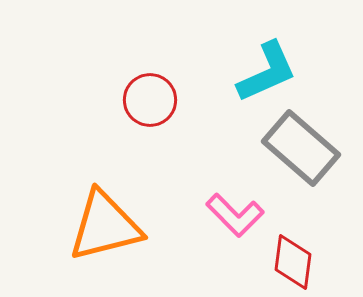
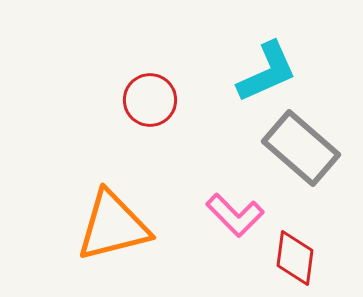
orange triangle: moved 8 px right
red diamond: moved 2 px right, 4 px up
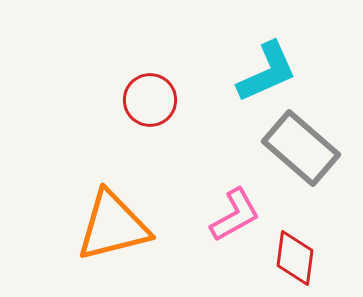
pink L-shape: rotated 74 degrees counterclockwise
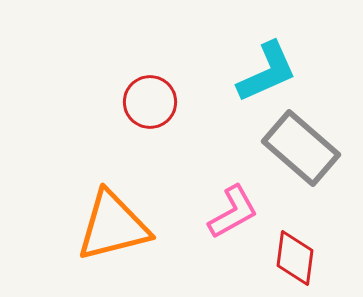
red circle: moved 2 px down
pink L-shape: moved 2 px left, 3 px up
